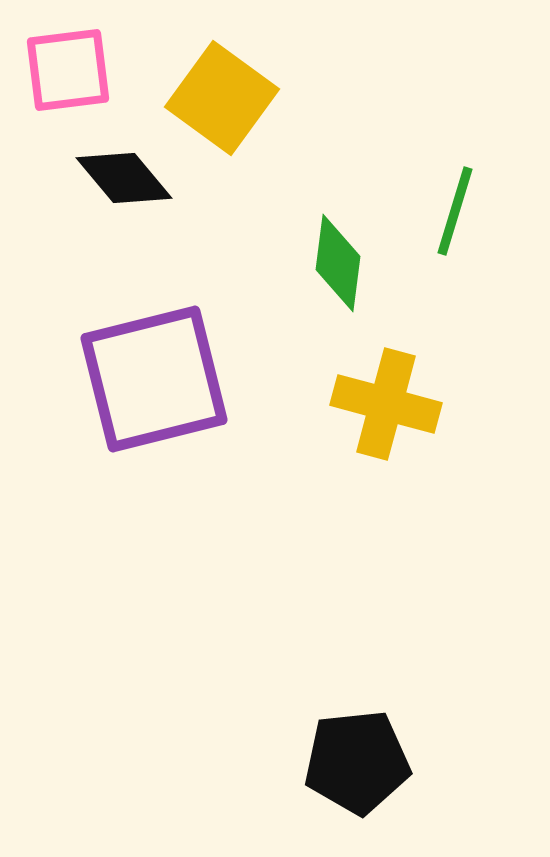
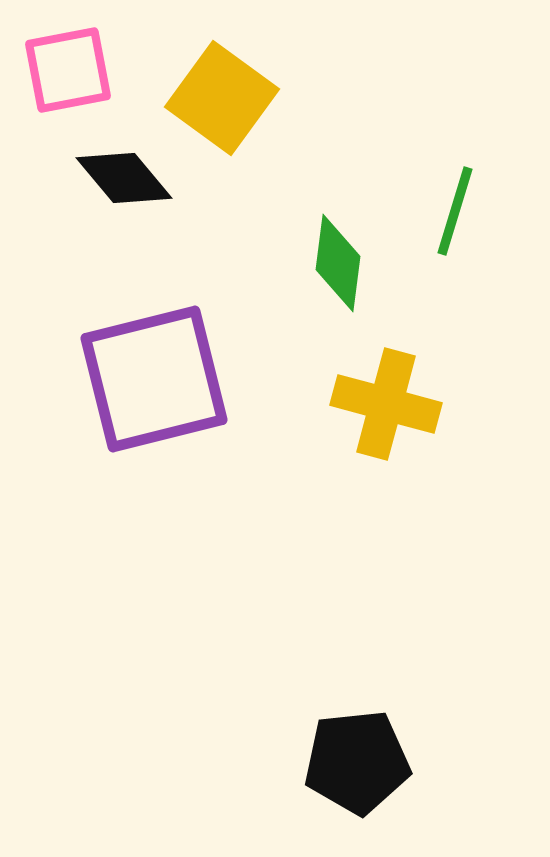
pink square: rotated 4 degrees counterclockwise
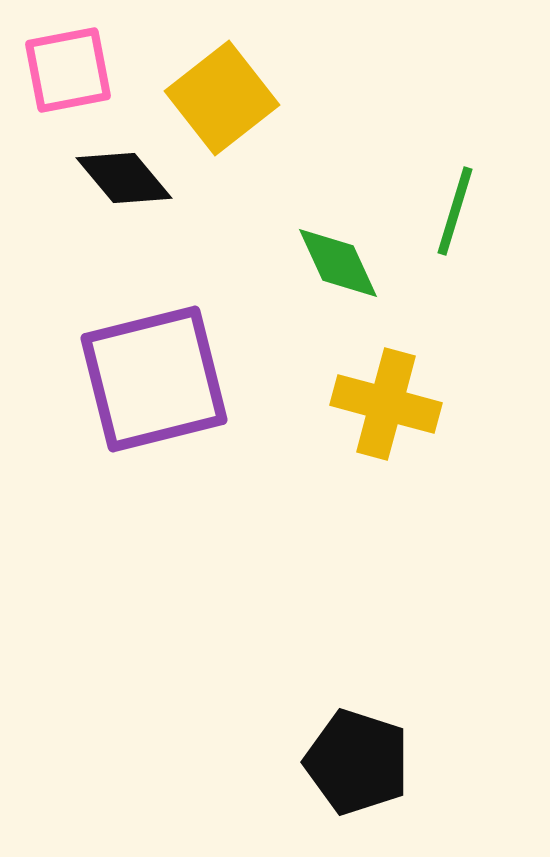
yellow square: rotated 16 degrees clockwise
green diamond: rotated 32 degrees counterclockwise
black pentagon: rotated 24 degrees clockwise
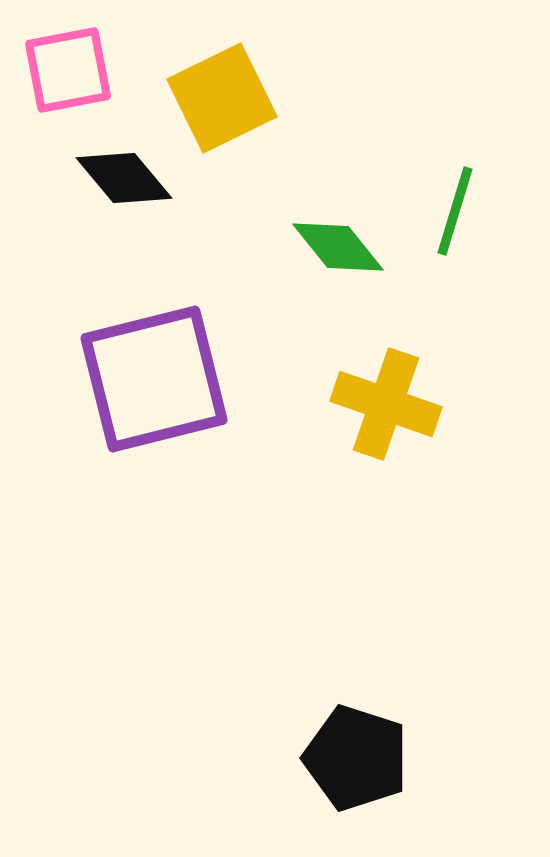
yellow square: rotated 12 degrees clockwise
green diamond: moved 16 px up; rotated 14 degrees counterclockwise
yellow cross: rotated 4 degrees clockwise
black pentagon: moved 1 px left, 4 px up
